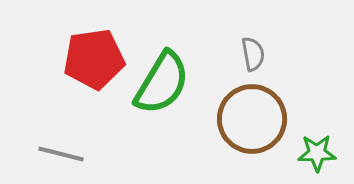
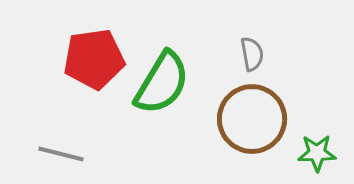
gray semicircle: moved 1 px left
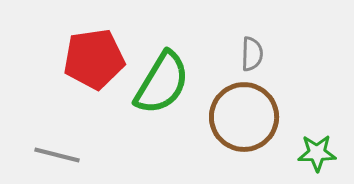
gray semicircle: rotated 12 degrees clockwise
brown circle: moved 8 px left, 2 px up
gray line: moved 4 px left, 1 px down
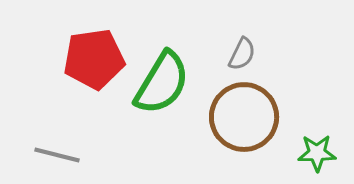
gray semicircle: moved 10 px left; rotated 24 degrees clockwise
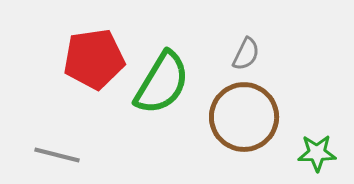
gray semicircle: moved 4 px right
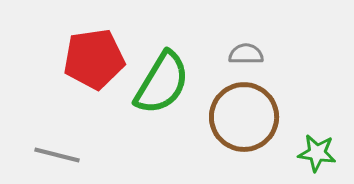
gray semicircle: rotated 116 degrees counterclockwise
green star: rotated 9 degrees clockwise
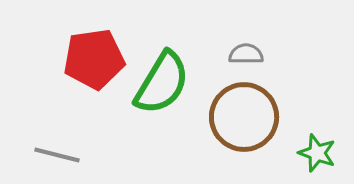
green star: rotated 12 degrees clockwise
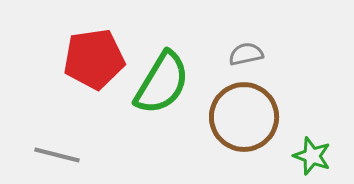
gray semicircle: rotated 12 degrees counterclockwise
green star: moved 5 px left, 3 px down
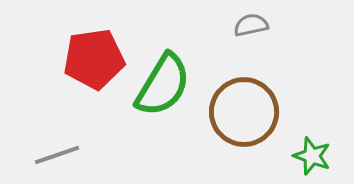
gray semicircle: moved 5 px right, 29 px up
green semicircle: moved 1 px right, 2 px down
brown circle: moved 5 px up
gray line: rotated 33 degrees counterclockwise
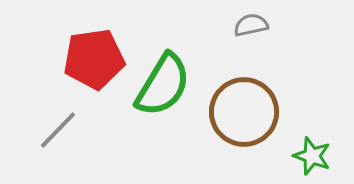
gray line: moved 1 px right, 25 px up; rotated 27 degrees counterclockwise
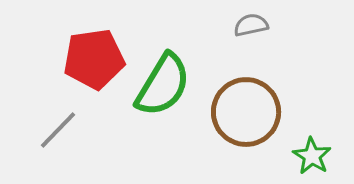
brown circle: moved 2 px right
green star: rotated 12 degrees clockwise
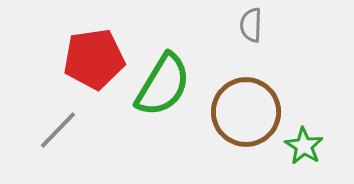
gray semicircle: rotated 76 degrees counterclockwise
green star: moved 8 px left, 10 px up
